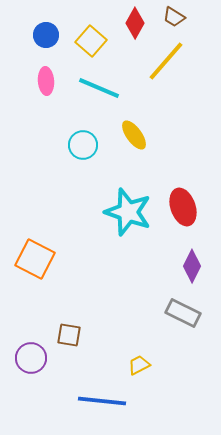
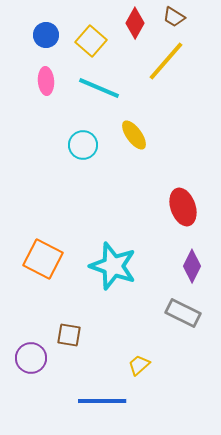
cyan star: moved 15 px left, 54 px down
orange square: moved 8 px right
yellow trapezoid: rotated 15 degrees counterclockwise
blue line: rotated 6 degrees counterclockwise
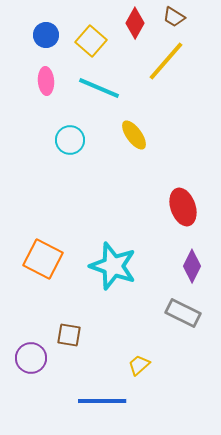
cyan circle: moved 13 px left, 5 px up
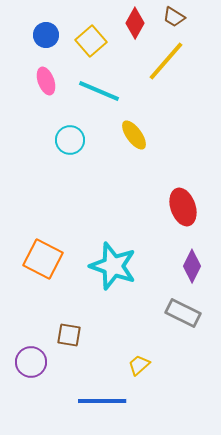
yellow square: rotated 8 degrees clockwise
pink ellipse: rotated 16 degrees counterclockwise
cyan line: moved 3 px down
purple circle: moved 4 px down
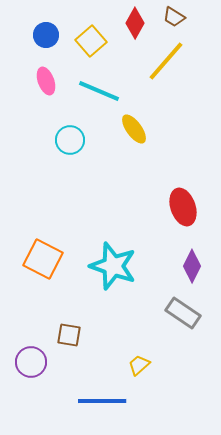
yellow ellipse: moved 6 px up
gray rectangle: rotated 8 degrees clockwise
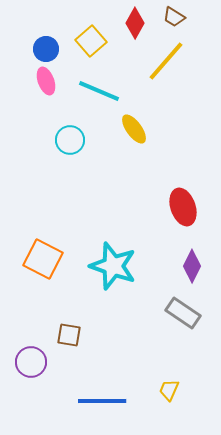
blue circle: moved 14 px down
yellow trapezoid: moved 30 px right, 25 px down; rotated 25 degrees counterclockwise
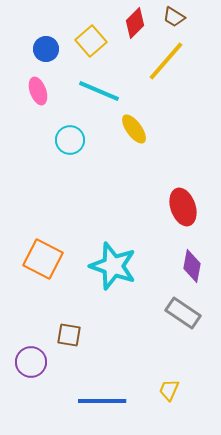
red diamond: rotated 16 degrees clockwise
pink ellipse: moved 8 px left, 10 px down
purple diamond: rotated 16 degrees counterclockwise
